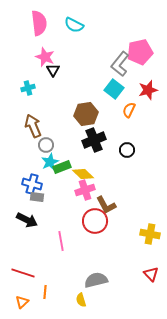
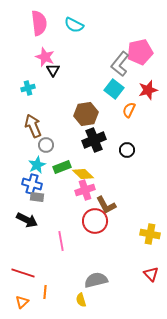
cyan star: moved 13 px left, 3 px down
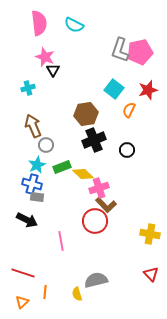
gray L-shape: moved 14 px up; rotated 20 degrees counterclockwise
pink cross: moved 14 px right, 2 px up
brown L-shape: rotated 15 degrees counterclockwise
yellow semicircle: moved 4 px left, 6 px up
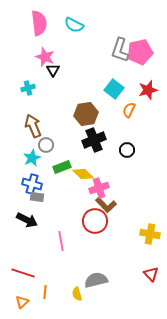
cyan star: moved 5 px left, 7 px up
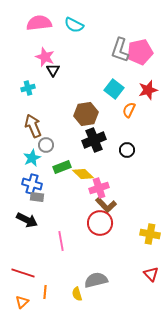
pink semicircle: rotated 90 degrees counterclockwise
red circle: moved 5 px right, 2 px down
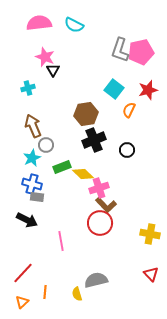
pink pentagon: moved 1 px right
red line: rotated 65 degrees counterclockwise
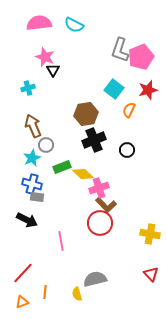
pink pentagon: moved 5 px down; rotated 10 degrees counterclockwise
gray semicircle: moved 1 px left, 1 px up
orange triangle: rotated 24 degrees clockwise
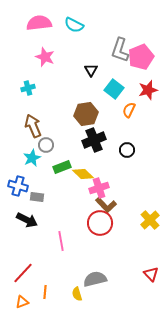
black triangle: moved 38 px right
blue cross: moved 14 px left, 2 px down
yellow cross: moved 14 px up; rotated 36 degrees clockwise
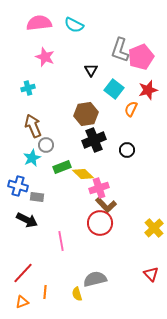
orange semicircle: moved 2 px right, 1 px up
yellow cross: moved 4 px right, 8 px down
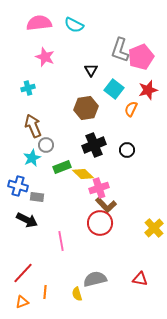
brown hexagon: moved 6 px up
black cross: moved 5 px down
red triangle: moved 11 px left, 5 px down; rotated 35 degrees counterclockwise
